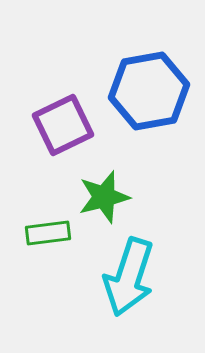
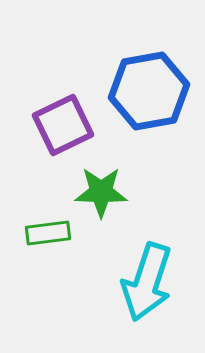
green star: moved 3 px left, 5 px up; rotated 16 degrees clockwise
cyan arrow: moved 18 px right, 5 px down
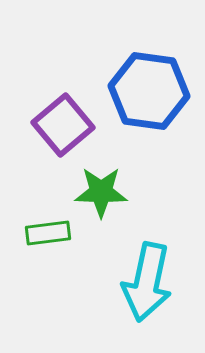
blue hexagon: rotated 18 degrees clockwise
purple square: rotated 14 degrees counterclockwise
cyan arrow: rotated 6 degrees counterclockwise
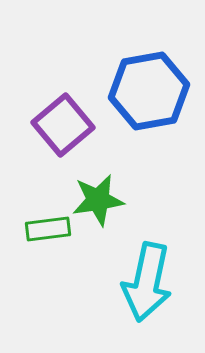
blue hexagon: rotated 18 degrees counterclockwise
green star: moved 3 px left, 8 px down; rotated 10 degrees counterclockwise
green rectangle: moved 4 px up
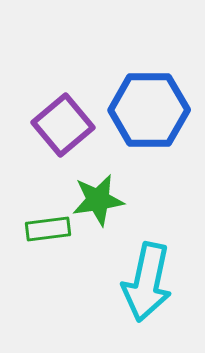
blue hexagon: moved 19 px down; rotated 10 degrees clockwise
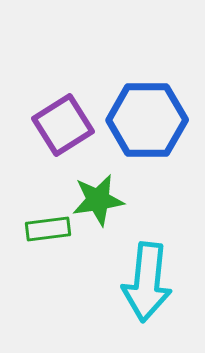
blue hexagon: moved 2 px left, 10 px down
purple square: rotated 8 degrees clockwise
cyan arrow: rotated 6 degrees counterclockwise
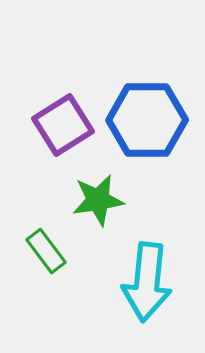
green rectangle: moved 2 px left, 22 px down; rotated 60 degrees clockwise
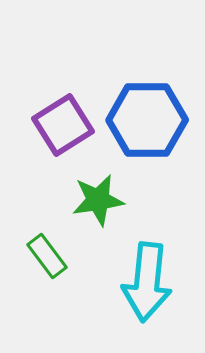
green rectangle: moved 1 px right, 5 px down
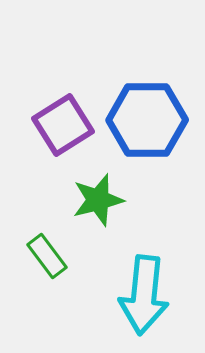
green star: rotated 6 degrees counterclockwise
cyan arrow: moved 3 px left, 13 px down
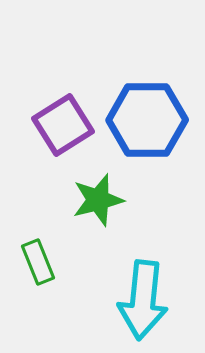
green rectangle: moved 9 px left, 6 px down; rotated 15 degrees clockwise
cyan arrow: moved 1 px left, 5 px down
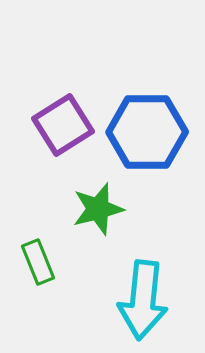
blue hexagon: moved 12 px down
green star: moved 9 px down
